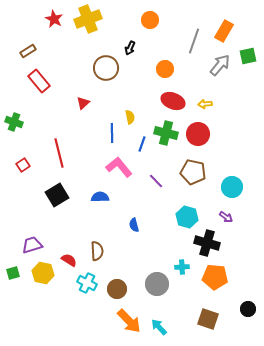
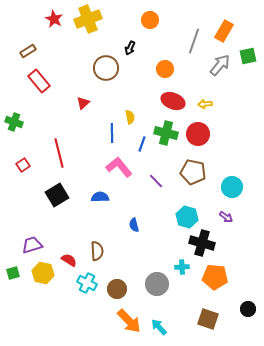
black cross at (207, 243): moved 5 px left
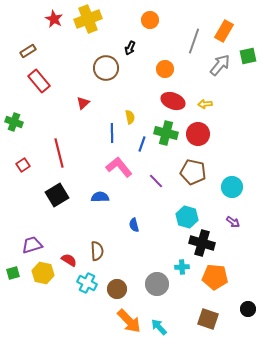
purple arrow at (226, 217): moved 7 px right, 5 px down
